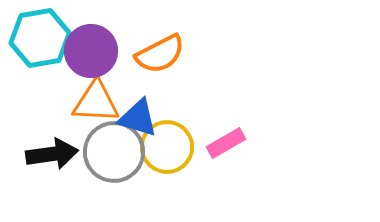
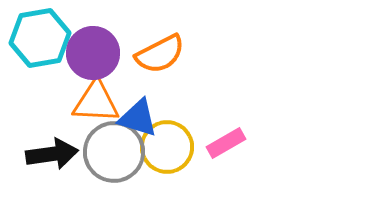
purple circle: moved 2 px right, 2 px down
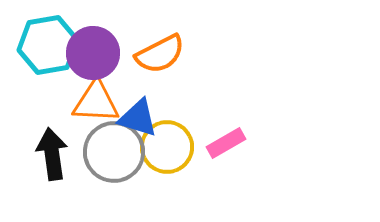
cyan hexagon: moved 8 px right, 7 px down
black arrow: rotated 90 degrees counterclockwise
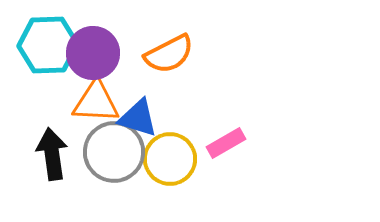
cyan hexagon: rotated 8 degrees clockwise
orange semicircle: moved 9 px right
yellow circle: moved 3 px right, 12 px down
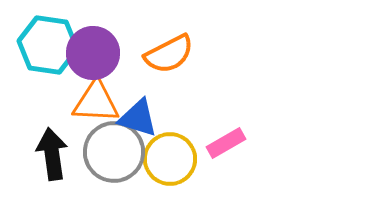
cyan hexagon: rotated 10 degrees clockwise
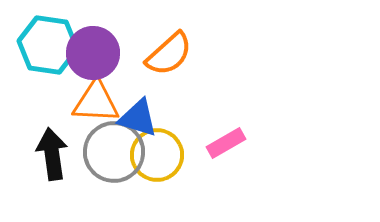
orange semicircle: rotated 15 degrees counterclockwise
yellow circle: moved 13 px left, 4 px up
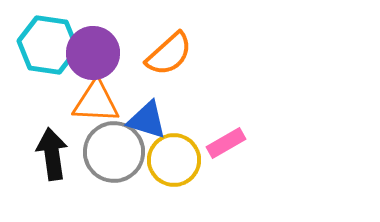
blue triangle: moved 9 px right, 2 px down
yellow circle: moved 17 px right, 5 px down
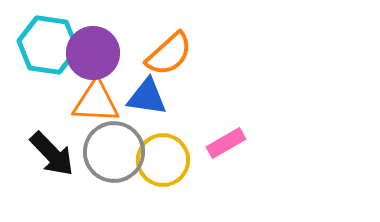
blue triangle: moved 23 px up; rotated 9 degrees counterclockwise
black arrow: rotated 144 degrees clockwise
yellow circle: moved 11 px left
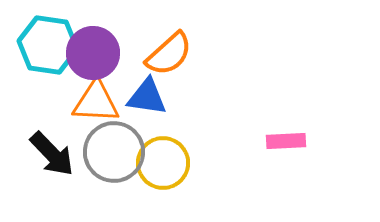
pink rectangle: moved 60 px right, 2 px up; rotated 27 degrees clockwise
yellow circle: moved 3 px down
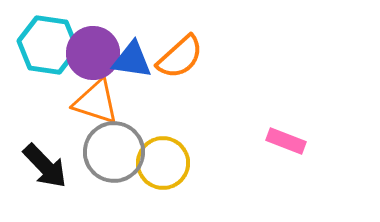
orange semicircle: moved 11 px right, 3 px down
blue triangle: moved 15 px left, 37 px up
orange triangle: rotated 15 degrees clockwise
pink rectangle: rotated 24 degrees clockwise
black arrow: moved 7 px left, 12 px down
